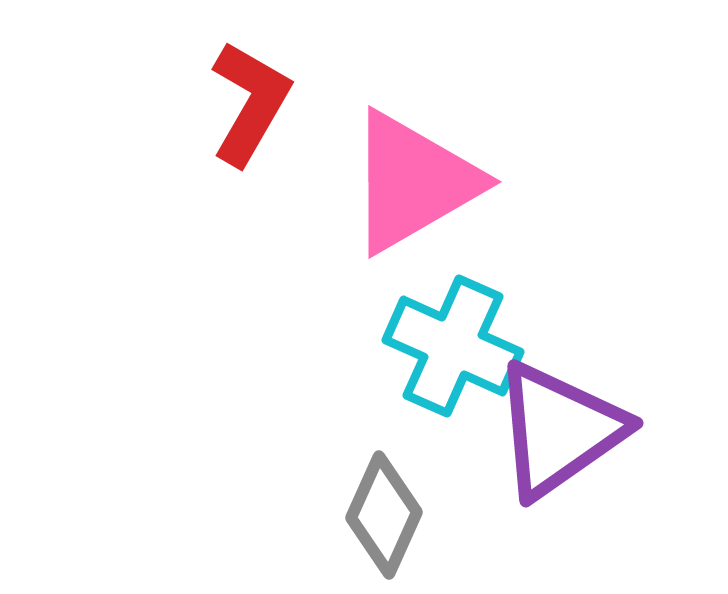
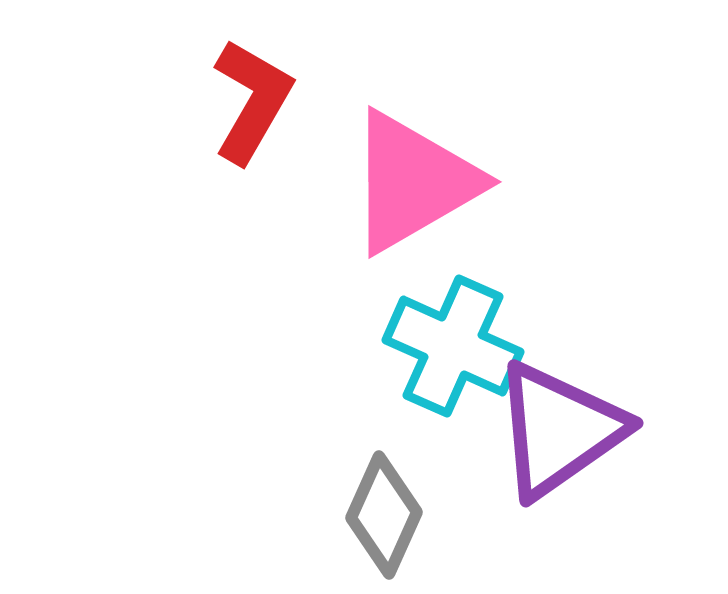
red L-shape: moved 2 px right, 2 px up
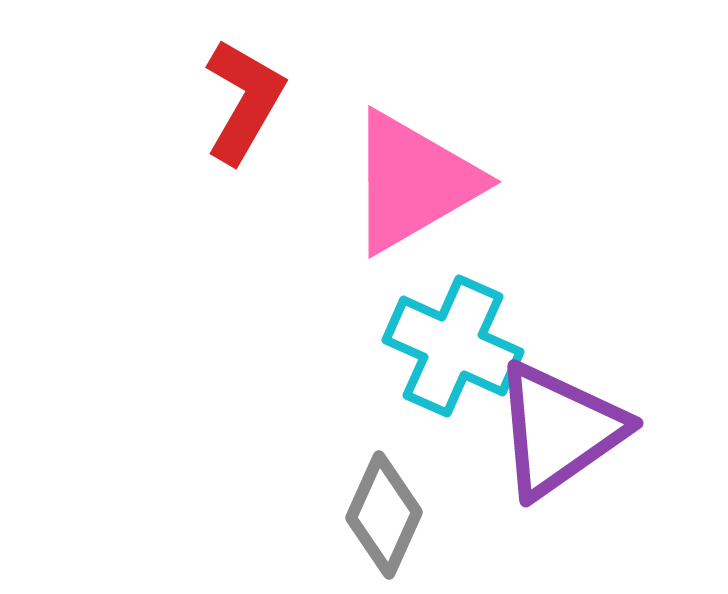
red L-shape: moved 8 px left
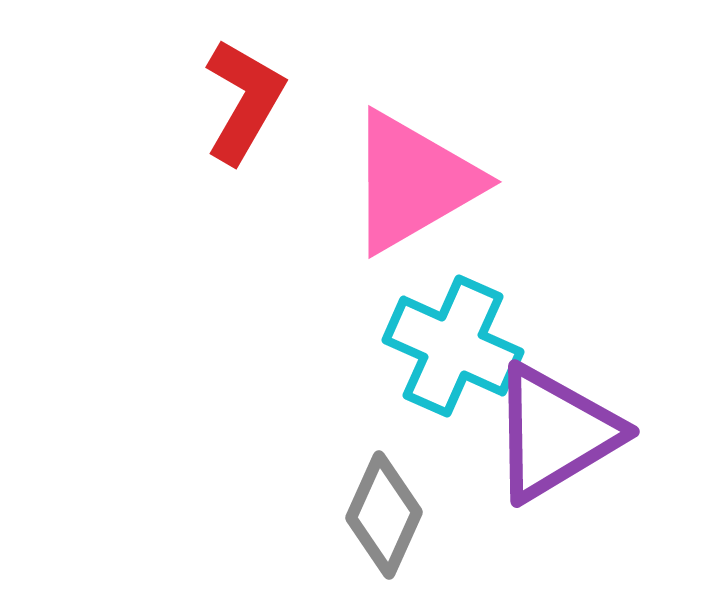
purple triangle: moved 4 px left, 3 px down; rotated 4 degrees clockwise
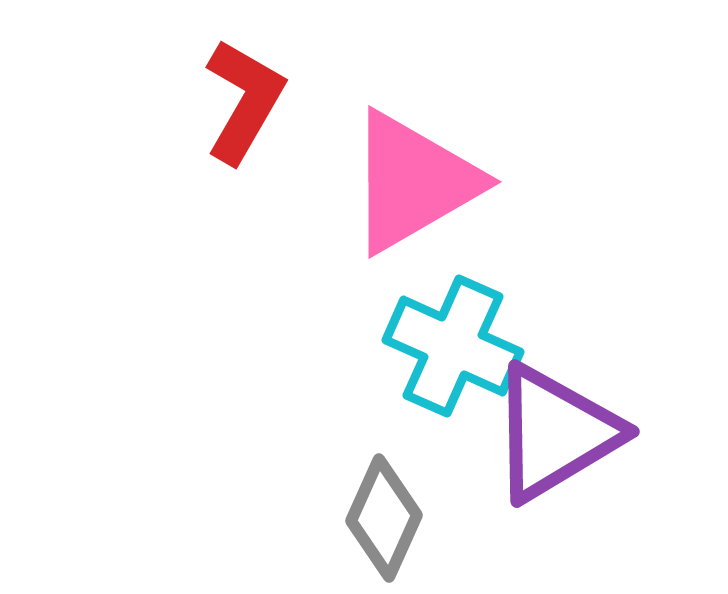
gray diamond: moved 3 px down
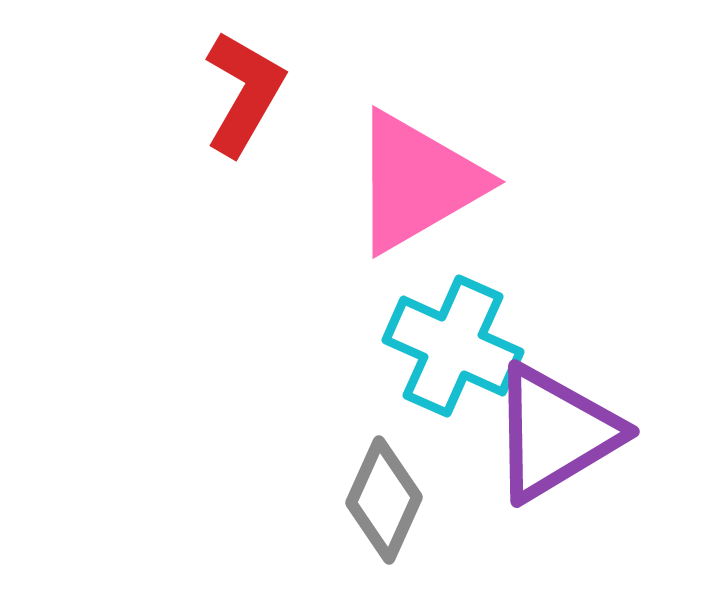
red L-shape: moved 8 px up
pink triangle: moved 4 px right
gray diamond: moved 18 px up
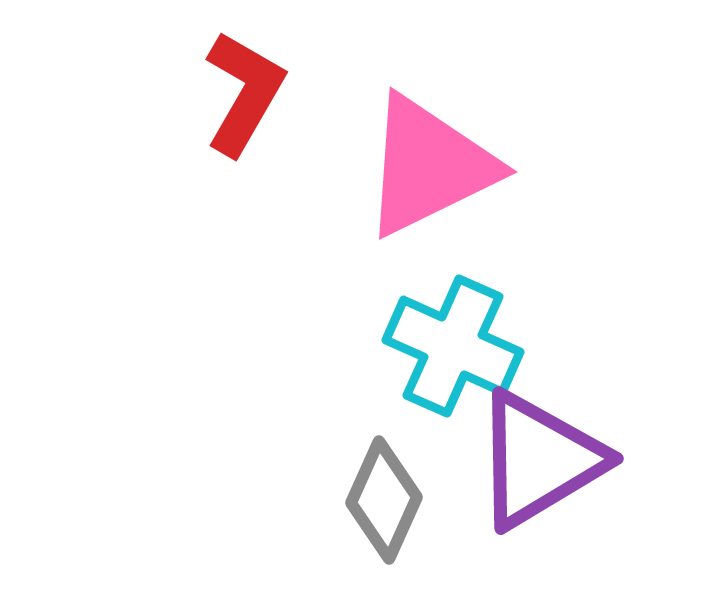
pink triangle: moved 12 px right, 16 px up; rotated 4 degrees clockwise
purple triangle: moved 16 px left, 27 px down
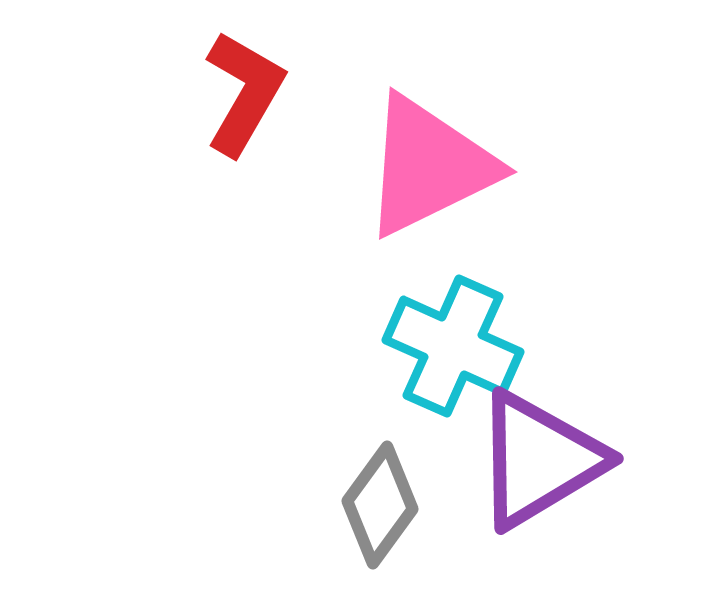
gray diamond: moved 4 px left, 5 px down; rotated 12 degrees clockwise
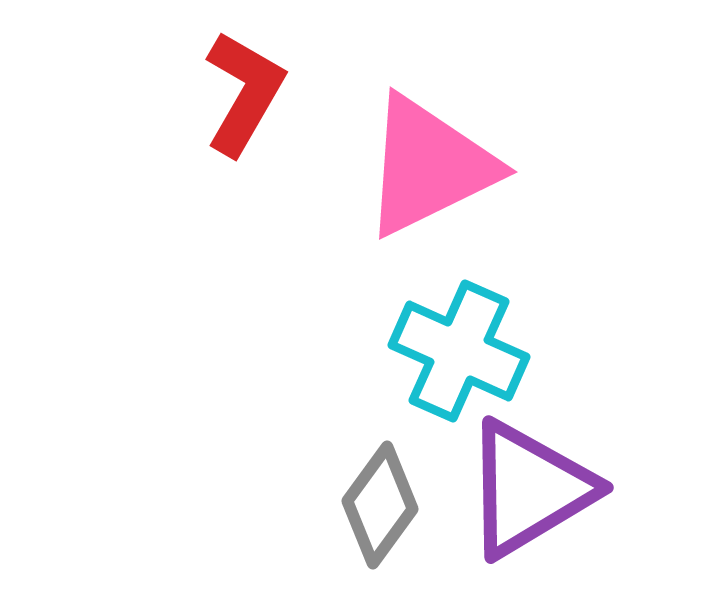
cyan cross: moved 6 px right, 5 px down
purple triangle: moved 10 px left, 29 px down
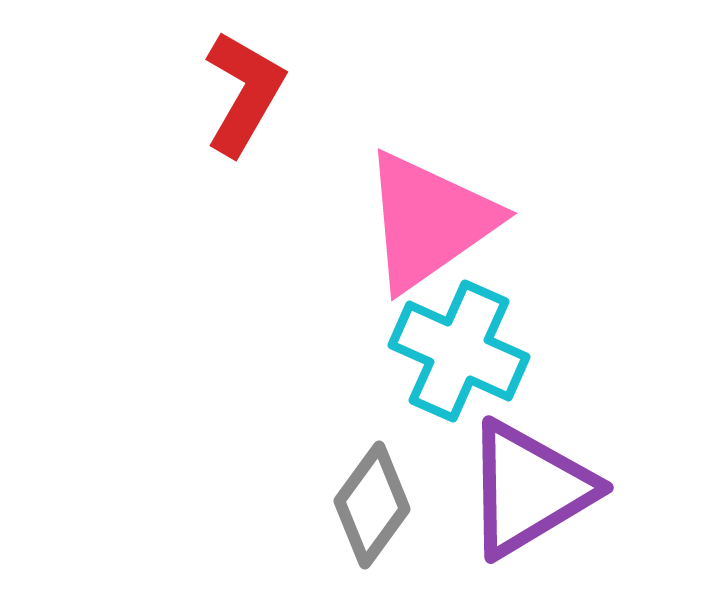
pink triangle: moved 55 px down; rotated 9 degrees counterclockwise
gray diamond: moved 8 px left
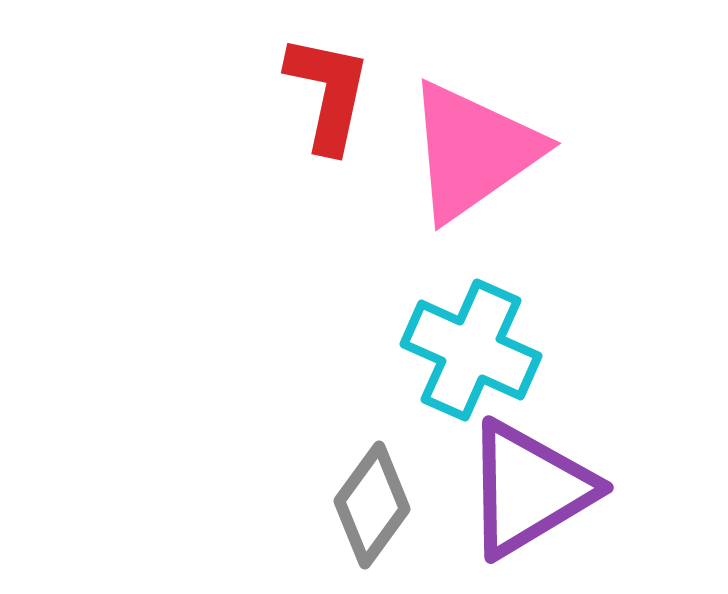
red L-shape: moved 84 px right; rotated 18 degrees counterclockwise
pink triangle: moved 44 px right, 70 px up
cyan cross: moved 12 px right, 1 px up
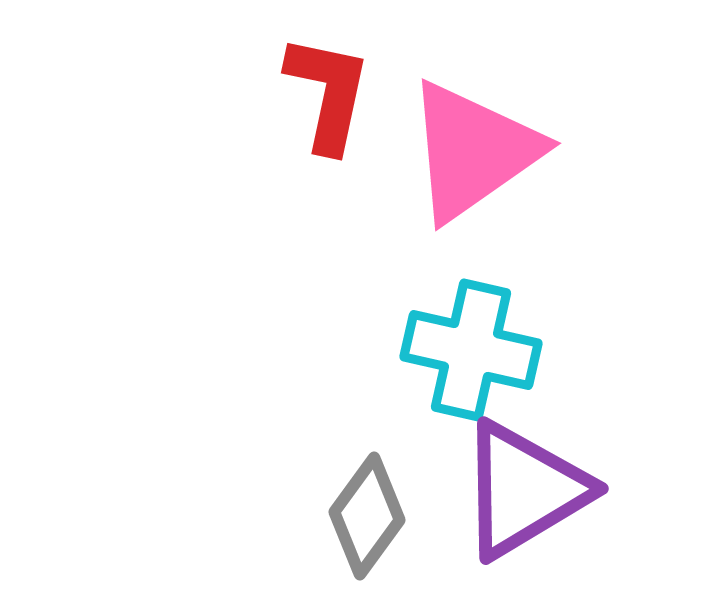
cyan cross: rotated 11 degrees counterclockwise
purple triangle: moved 5 px left, 1 px down
gray diamond: moved 5 px left, 11 px down
